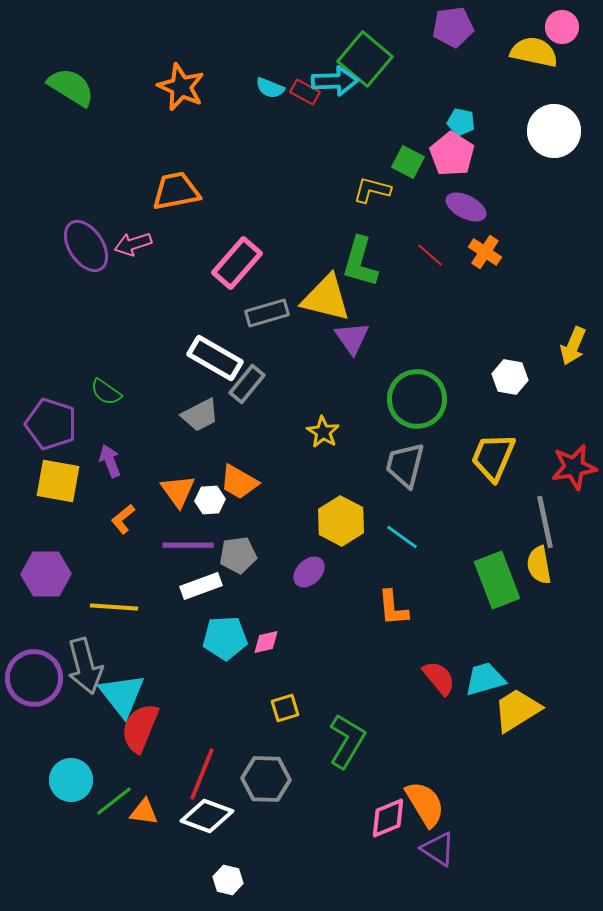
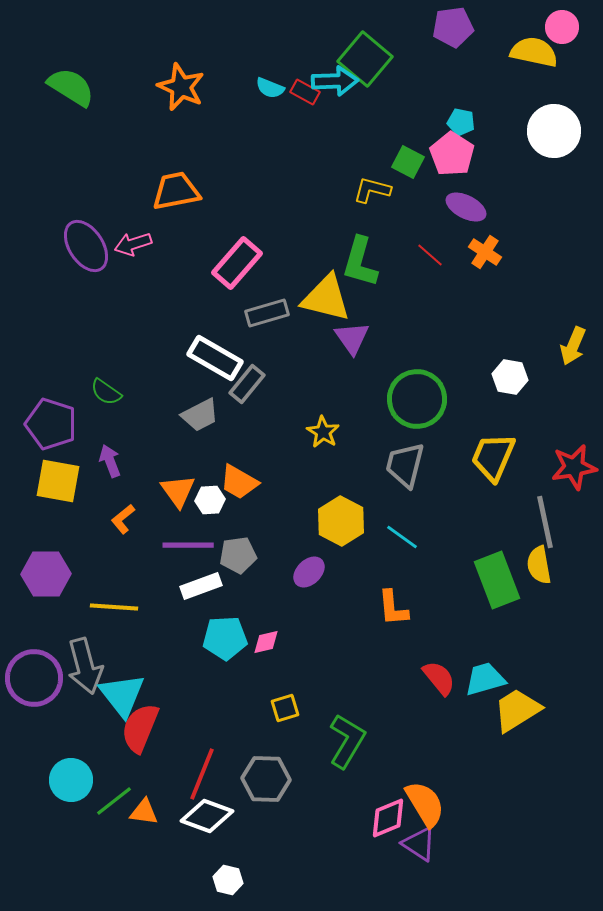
purple triangle at (438, 849): moved 19 px left, 5 px up
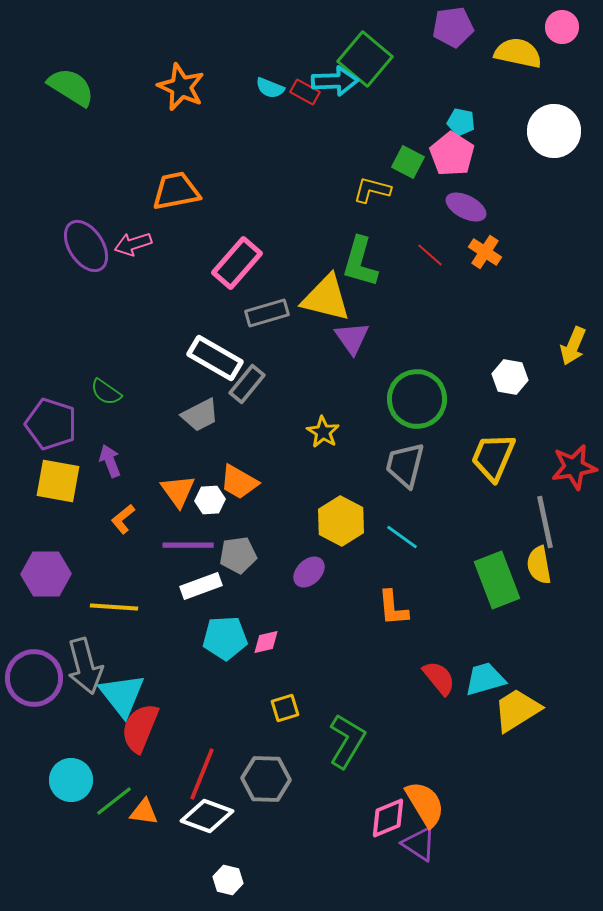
yellow semicircle at (534, 52): moved 16 px left, 1 px down
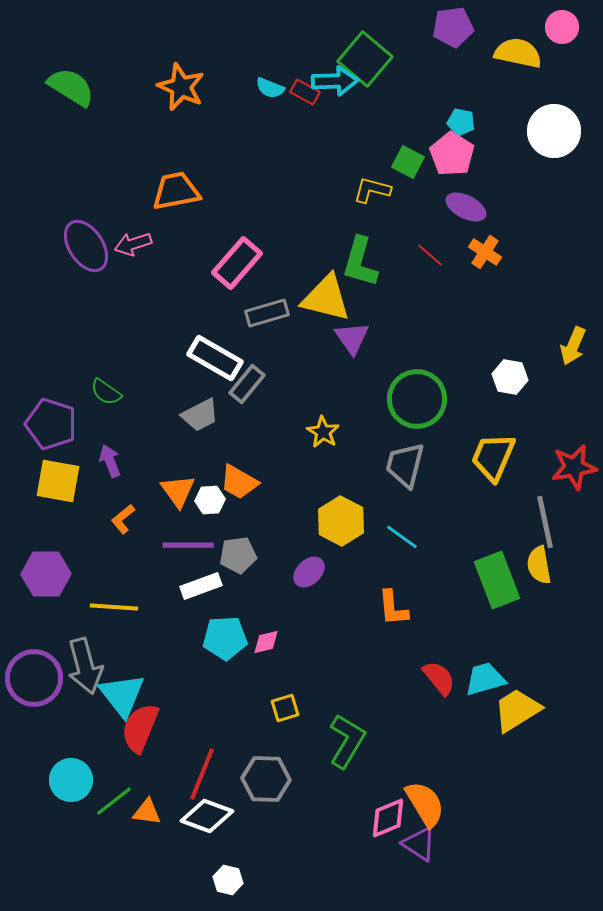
orange triangle at (144, 812): moved 3 px right
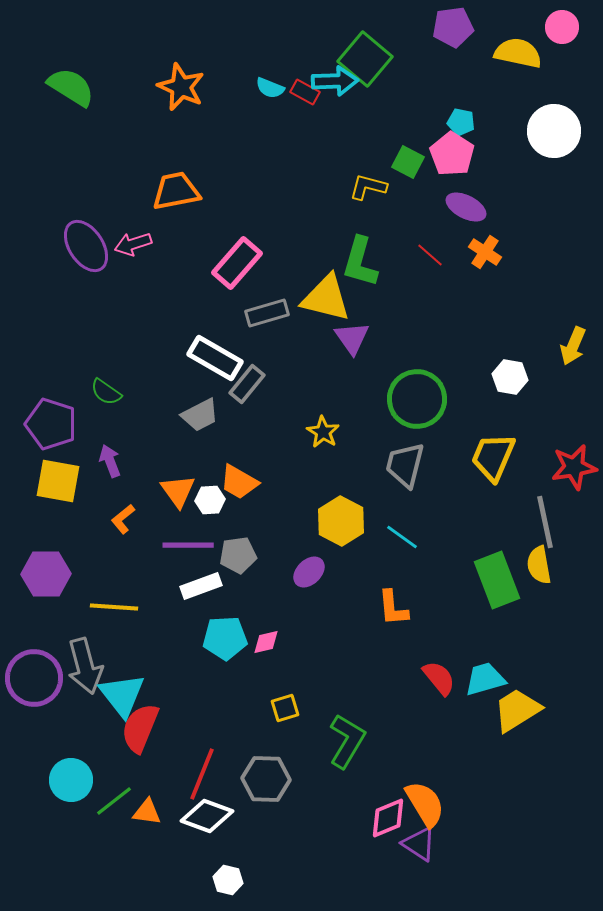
yellow L-shape at (372, 190): moved 4 px left, 3 px up
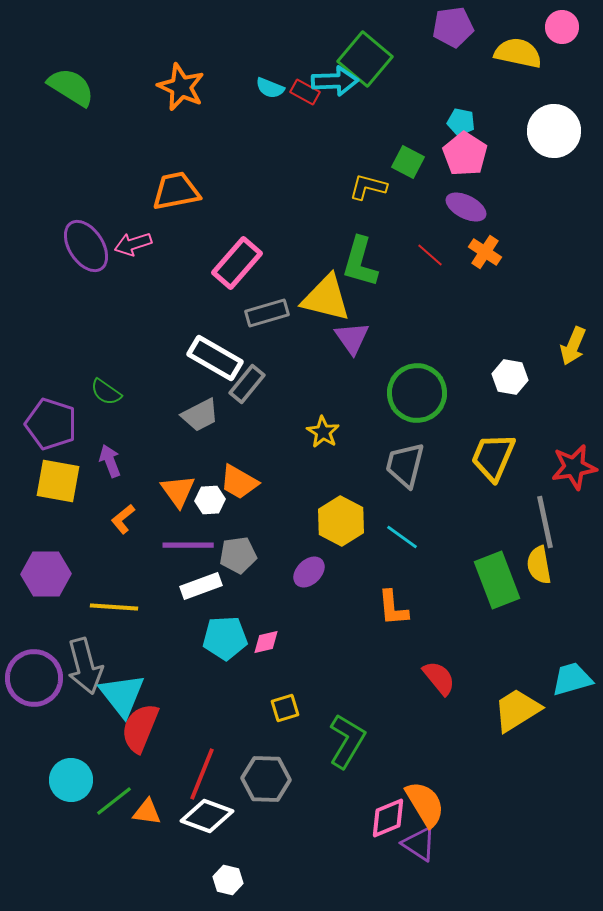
pink pentagon at (452, 154): moved 13 px right
green circle at (417, 399): moved 6 px up
cyan trapezoid at (485, 679): moved 87 px right
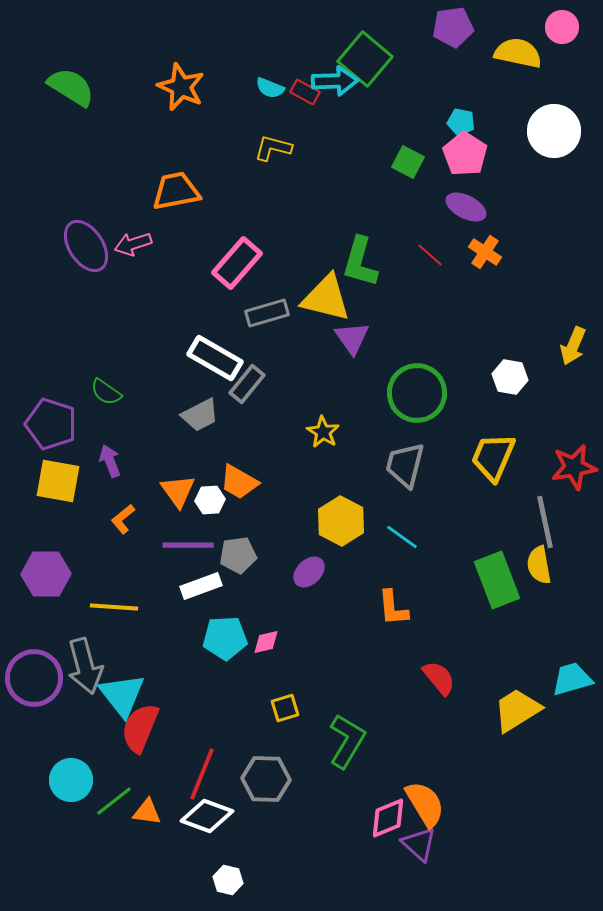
yellow L-shape at (368, 187): moved 95 px left, 39 px up
purple triangle at (419, 844): rotated 9 degrees clockwise
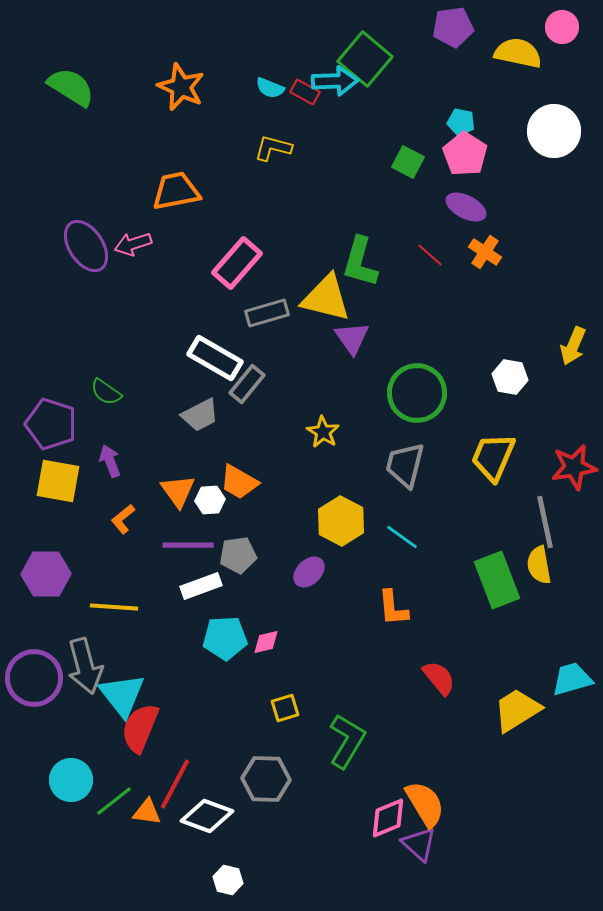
red line at (202, 774): moved 27 px left, 10 px down; rotated 6 degrees clockwise
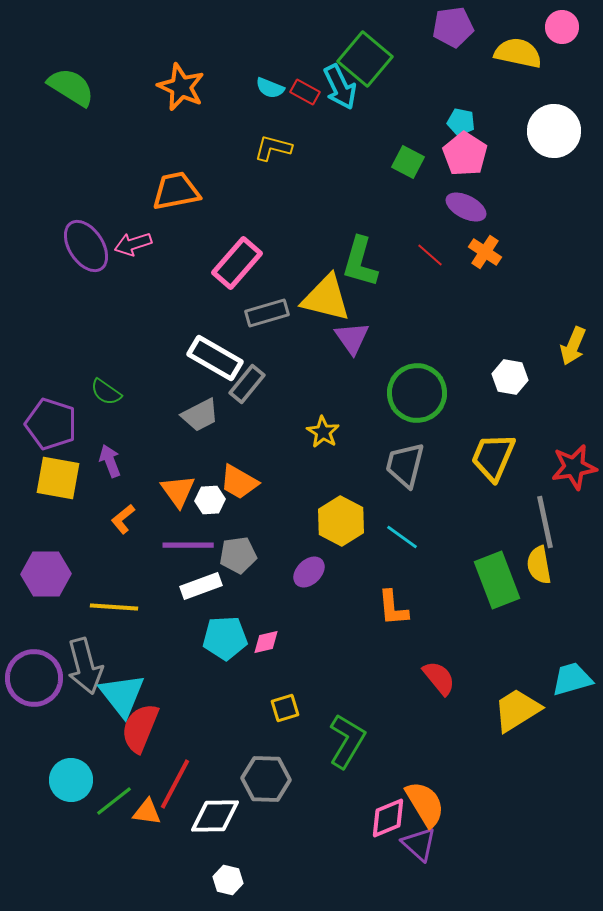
cyan arrow at (335, 81): moved 5 px right, 6 px down; rotated 66 degrees clockwise
yellow square at (58, 481): moved 3 px up
white diamond at (207, 816): moved 8 px right; rotated 21 degrees counterclockwise
